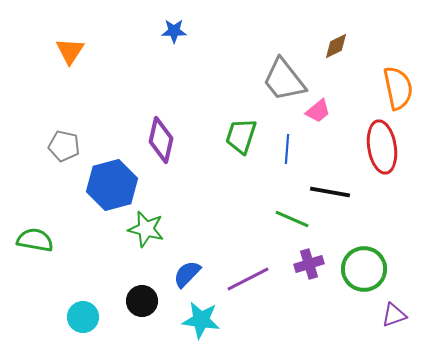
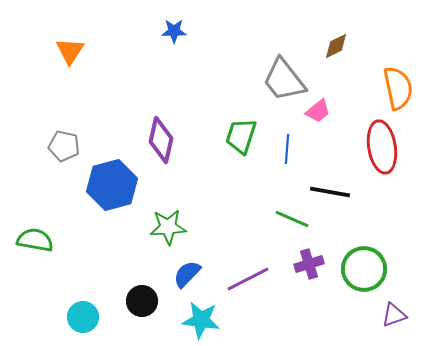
green star: moved 22 px right, 2 px up; rotated 18 degrees counterclockwise
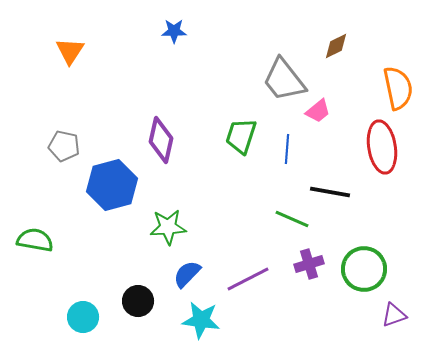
black circle: moved 4 px left
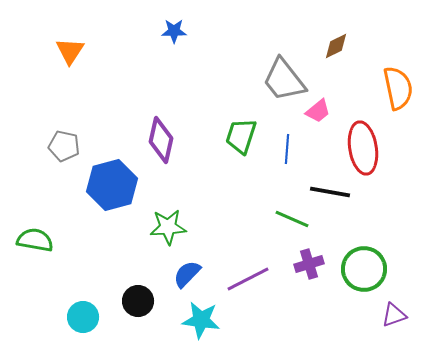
red ellipse: moved 19 px left, 1 px down
